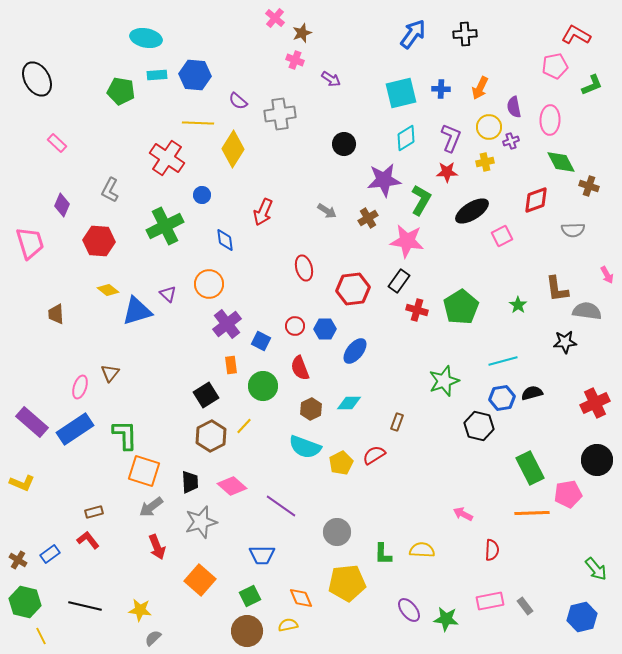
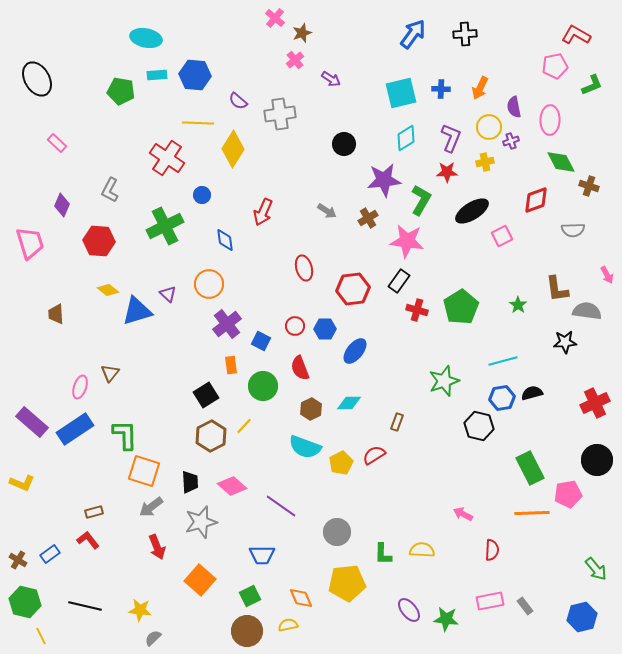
pink cross at (295, 60): rotated 30 degrees clockwise
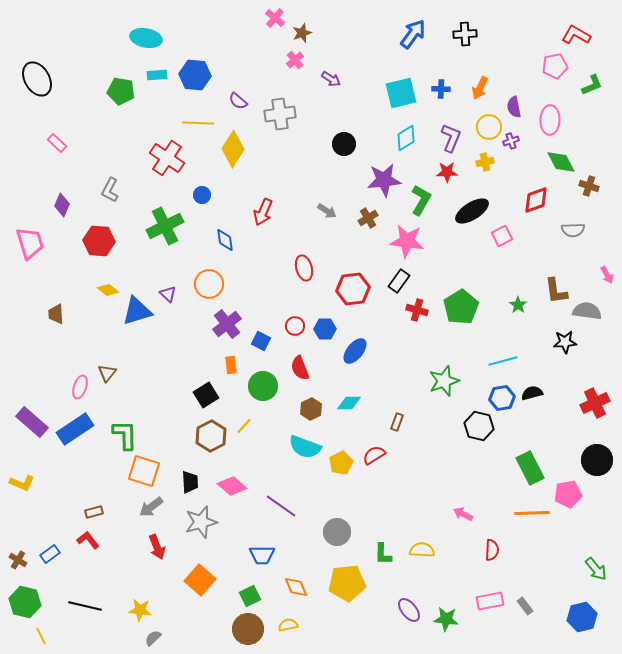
brown L-shape at (557, 289): moved 1 px left, 2 px down
brown triangle at (110, 373): moved 3 px left
orange diamond at (301, 598): moved 5 px left, 11 px up
brown circle at (247, 631): moved 1 px right, 2 px up
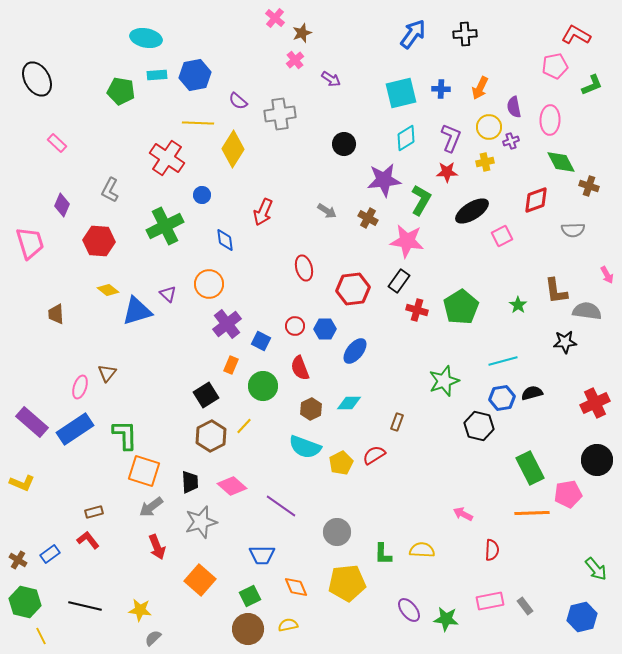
blue hexagon at (195, 75): rotated 16 degrees counterclockwise
brown cross at (368, 218): rotated 30 degrees counterclockwise
orange rectangle at (231, 365): rotated 30 degrees clockwise
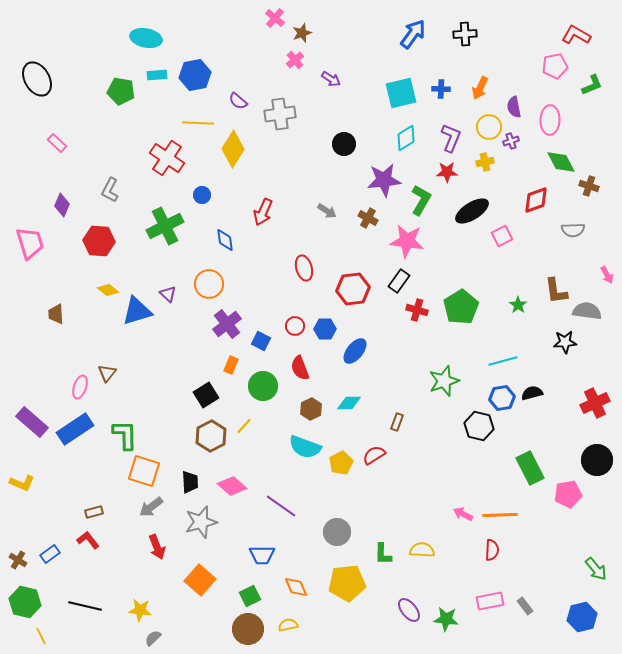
orange line at (532, 513): moved 32 px left, 2 px down
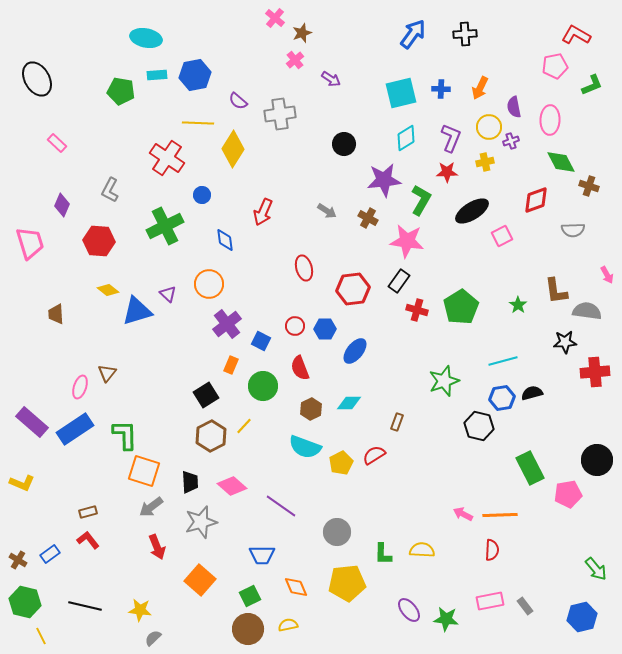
red cross at (595, 403): moved 31 px up; rotated 20 degrees clockwise
brown rectangle at (94, 512): moved 6 px left
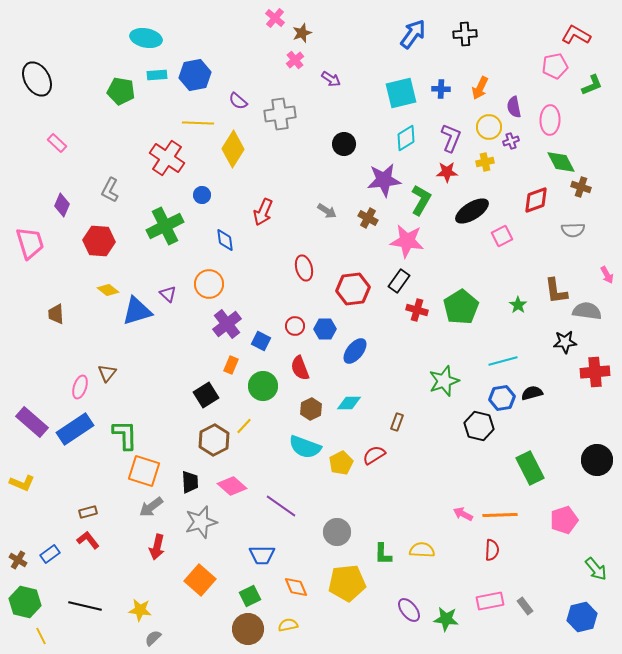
brown cross at (589, 186): moved 8 px left, 1 px down
brown hexagon at (211, 436): moved 3 px right, 4 px down
pink pentagon at (568, 494): moved 4 px left, 26 px down; rotated 8 degrees counterclockwise
red arrow at (157, 547): rotated 35 degrees clockwise
